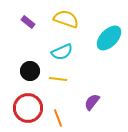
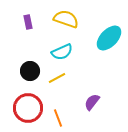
purple rectangle: rotated 40 degrees clockwise
yellow line: moved 1 px left, 1 px up; rotated 36 degrees counterclockwise
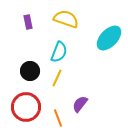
cyan semicircle: moved 3 px left; rotated 45 degrees counterclockwise
yellow line: rotated 36 degrees counterclockwise
purple semicircle: moved 12 px left, 2 px down
red circle: moved 2 px left, 1 px up
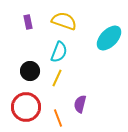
yellow semicircle: moved 2 px left, 2 px down
purple semicircle: rotated 24 degrees counterclockwise
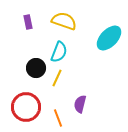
black circle: moved 6 px right, 3 px up
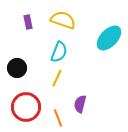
yellow semicircle: moved 1 px left, 1 px up
black circle: moved 19 px left
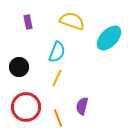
yellow semicircle: moved 9 px right, 1 px down
cyan semicircle: moved 2 px left
black circle: moved 2 px right, 1 px up
purple semicircle: moved 2 px right, 2 px down
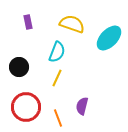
yellow semicircle: moved 3 px down
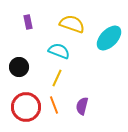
cyan semicircle: moved 2 px right, 1 px up; rotated 90 degrees counterclockwise
orange line: moved 4 px left, 13 px up
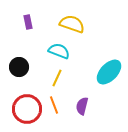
cyan ellipse: moved 34 px down
red circle: moved 1 px right, 2 px down
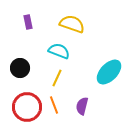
black circle: moved 1 px right, 1 px down
red circle: moved 2 px up
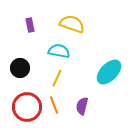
purple rectangle: moved 2 px right, 3 px down
cyan semicircle: rotated 10 degrees counterclockwise
